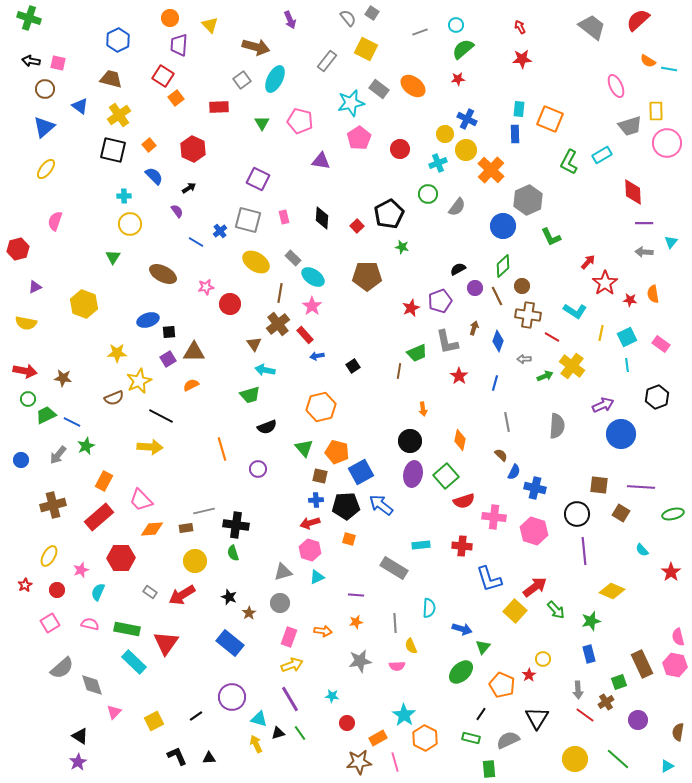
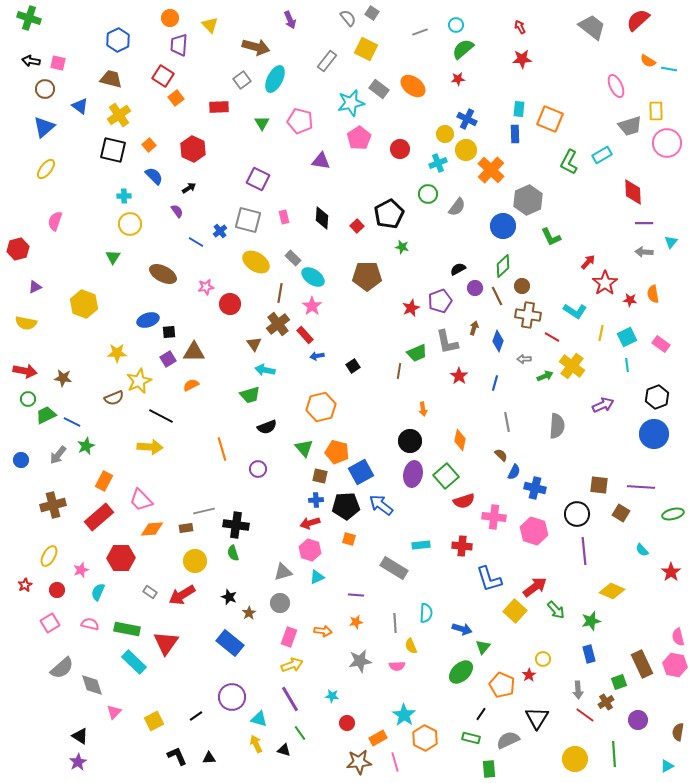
blue circle at (621, 434): moved 33 px right
cyan semicircle at (429, 608): moved 3 px left, 5 px down
black triangle at (278, 733): moved 6 px right, 17 px down; rotated 32 degrees clockwise
green line at (618, 759): moved 4 px left, 5 px up; rotated 45 degrees clockwise
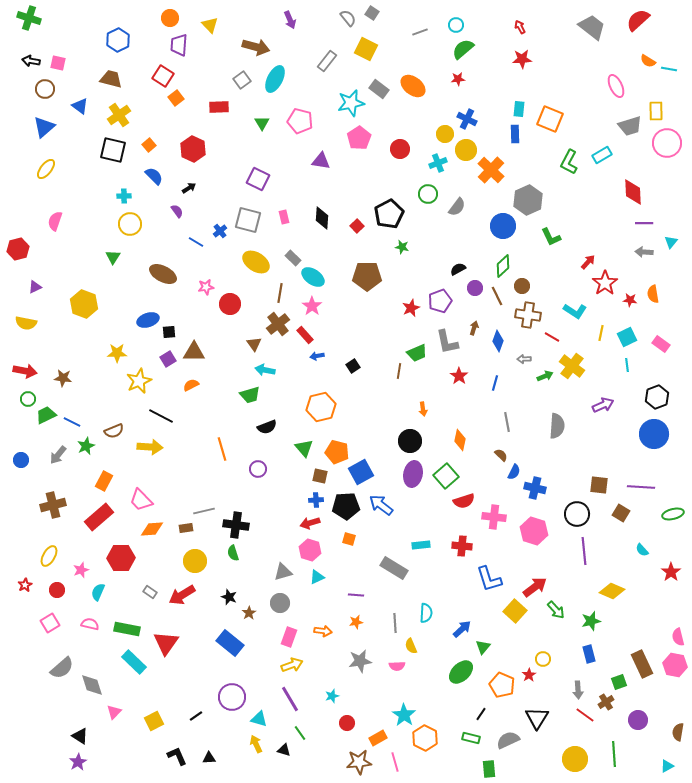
brown semicircle at (114, 398): moved 33 px down
blue arrow at (462, 629): rotated 60 degrees counterclockwise
cyan star at (332, 696): rotated 24 degrees counterclockwise
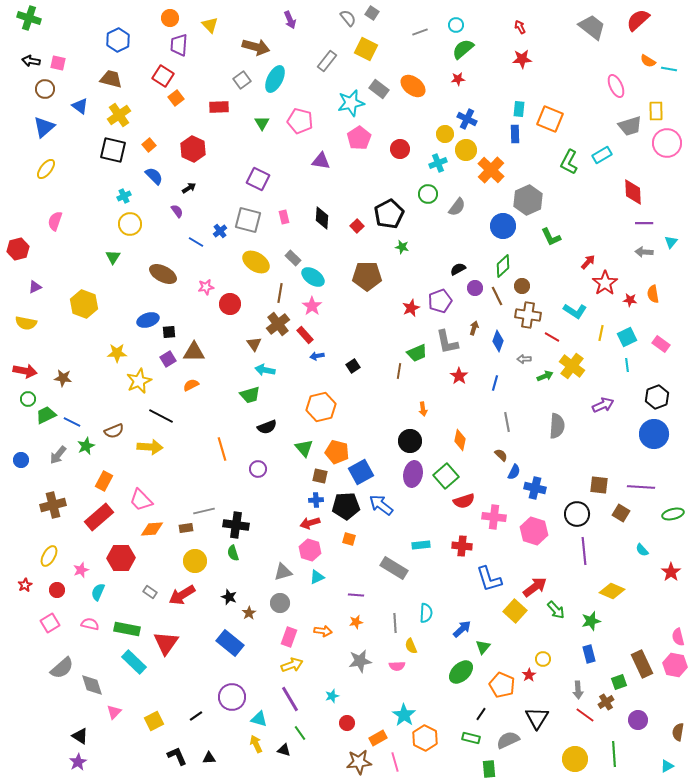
cyan cross at (124, 196): rotated 24 degrees counterclockwise
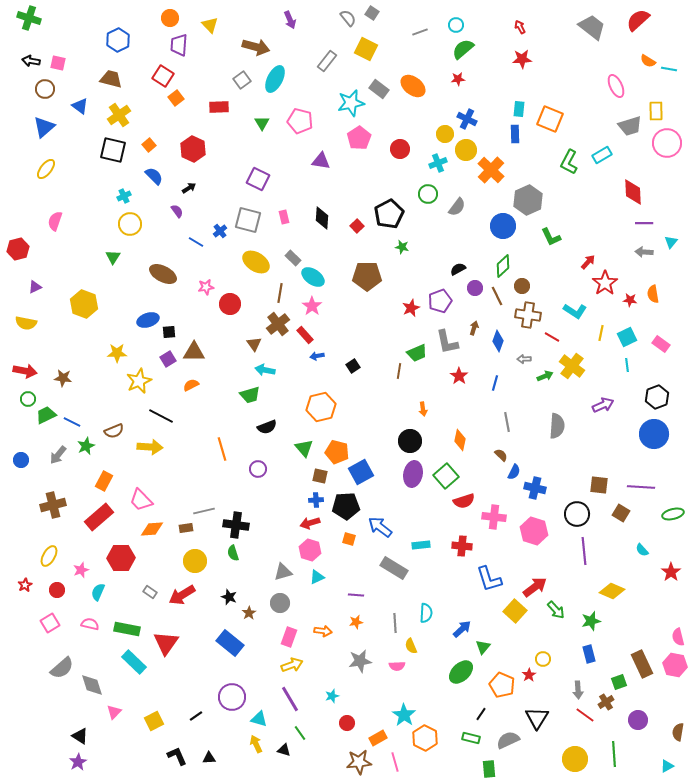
blue arrow at (381, 505): moved 1 px left, 22 px down
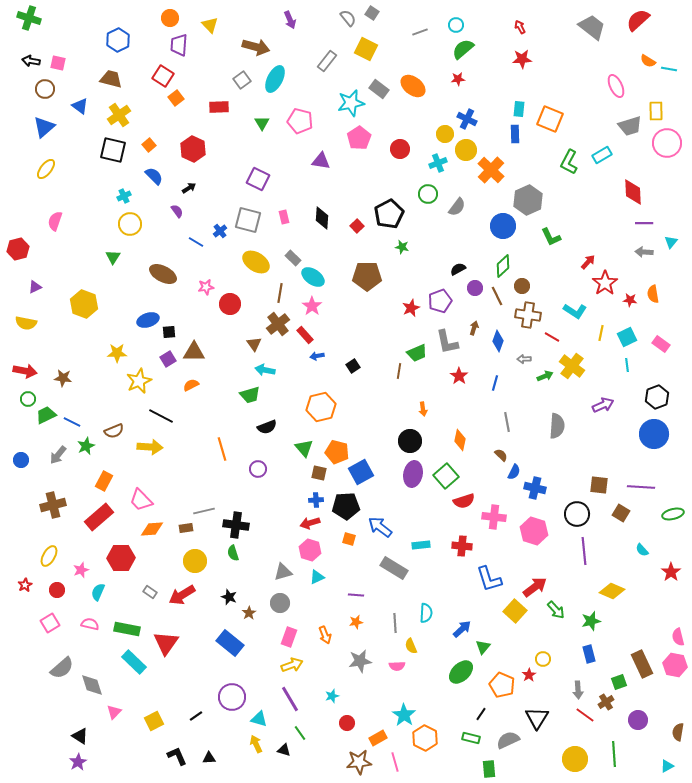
brown square at (320, 476): moved 1 px left, 3 px up
orange arrow at (323, 631): moved 2 px right, 4 px down; rotated 60 degrees clockwise
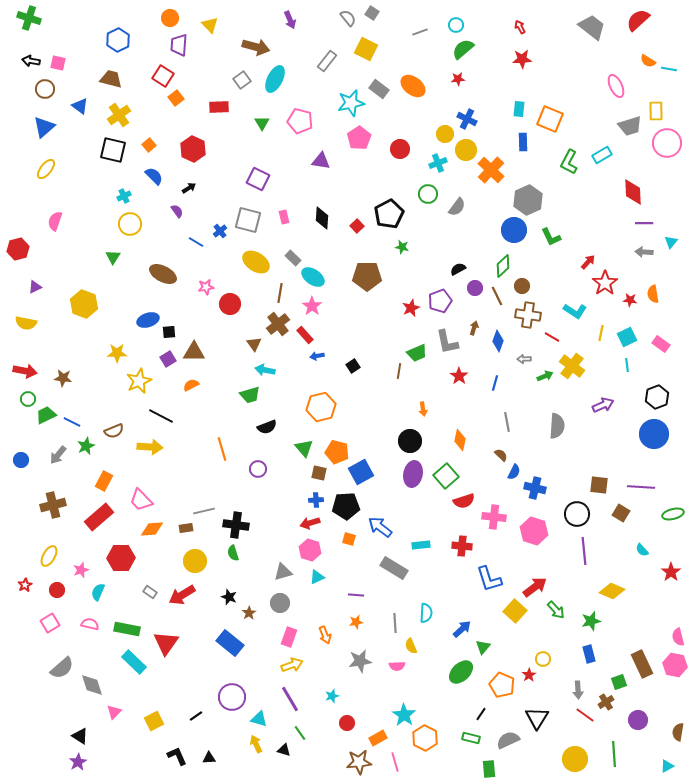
blue rectangle at (515, 134): moved 8 px right, 8 px down
blue circle at (503, 226): moved 11 px right, 4 px down
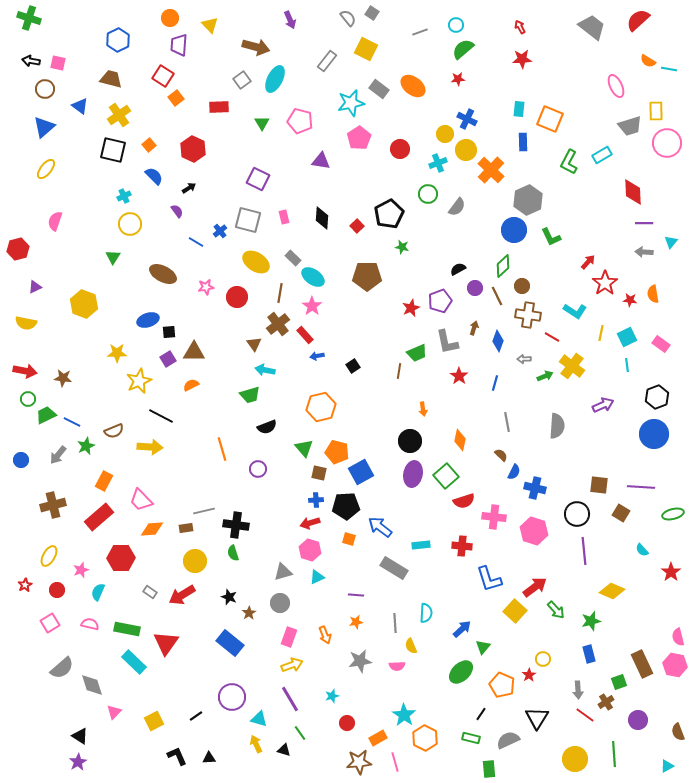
red circle at (230, 304): moved 7 px right, 7 px up
brown semicircle at (678, 732): rotated 30 degrees counterclockwise
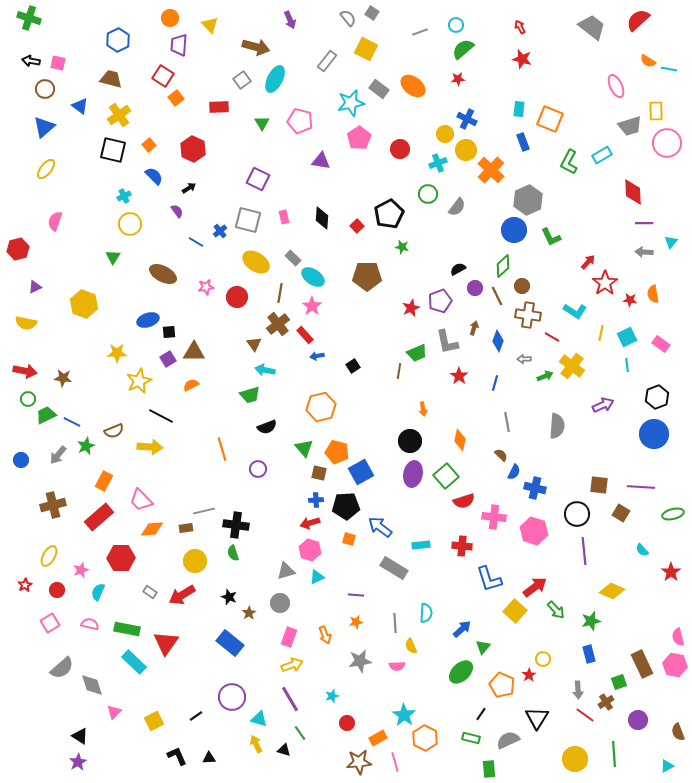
red star at (522, 59): rotated 18 degrees clockwise
blue rectangle at (523, 142): rotated 18 degrees counterclockwise
gray triangle at (283, 572): moved 3 px right, 1 px up
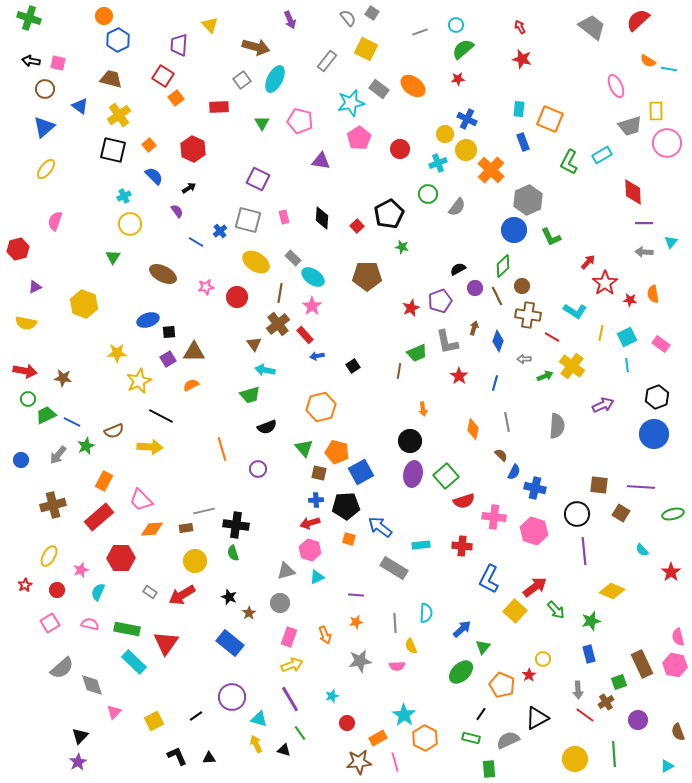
orange circle at (170, 18): moved 66 px left, 2 px up
orange diamond at (460, 440): moved 13 px right, 11 px up
blue L-shape at (489, 579): rotated 44 degrees clockwise
black triangle at (537, 718): rotated 30 degrees clockwise
black triangle at (80, 736): rotated 42 degrees clockwise
